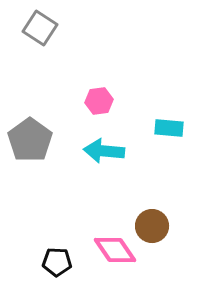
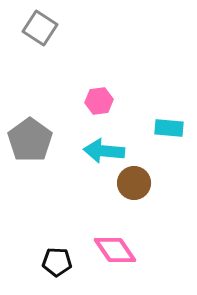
brown circle: moved 18 px left, 43 px up
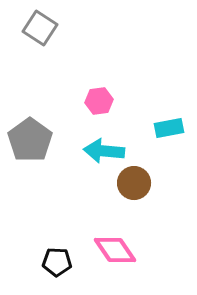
cyan rectangle: rotated 16 degrees counterclockwise
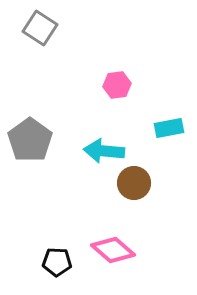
pink hexagon: moved 18 px right, 16 px up
pink diamond: moved 2 px left; rotated 15 degrees counterclockwise
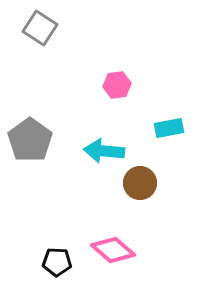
brown circle: moved 6 px right
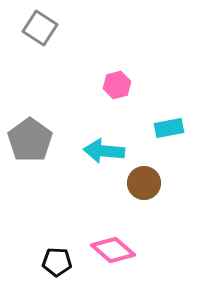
pink hexagon: rotated 8 degrees counterclockwise
brown circle: moved 4 px right
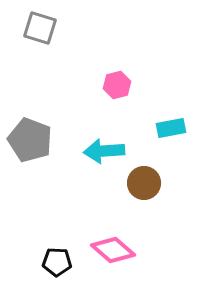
gray square: rotated 16 degrees counterclockwise
cyan rectangle: moved 2 px right
gray pentagon: rotated 15 degrees counterclockwise
cyan arrow: rotated 9 degrees counterclockwise
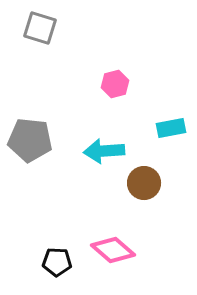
pink hexagon: moved 2 px left, 1 px up
gray pentagon: rotated 15 degrees counterclockwise
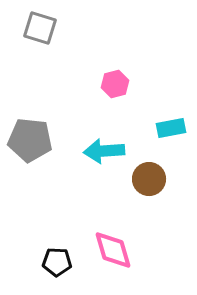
brown circle: moved 5 px right, 4 px up
pink diamond: rotated 33 degrees clockwise
